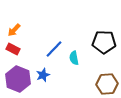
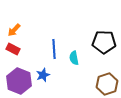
blue line: rotated 48 degrees counterclockwise
purple hexagon: moved 1 px right, 2 px down
brown hexagon: rotated 15 degrees counterclockwise
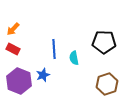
orange arrow: moved 1 px left, 1 px up
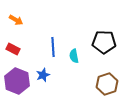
orange arrow: moved 3 px right, 9 px up; rotated 104 degrees counterclockwise
blue line: moved 1 px left, 2 px up
cyan semicircle: moved 2 px up
purple hexagon: moved 2 px left
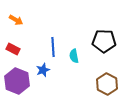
black pentagon: moved 1 px up
blue star: moved 5 px up
brown hexagon: rotated 15 degrees counterclockwise
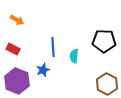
orange arrow: moved 1 px right
cyan semicircle: rotated 16 degrees clockwise
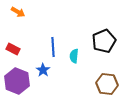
orange arrow: moved 1 px right, 8 px up
black pentagon: rotated 25 degrees counterclockwise
blue star: rotated 16 degrees counterclockwise
brown hexagon: rotated 20 degrees counterclockwise
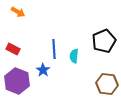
blue line: moved 1 px right, 2 px down
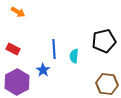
black pentagon: rotated 10 degrees clockwise
purple hexagon: moved 1 px down; rotated 10 degrees clockwise
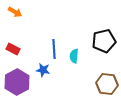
orange arrow: moved 3 px left
blue star: rotated 24 degrees counterclockwise
